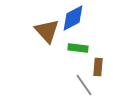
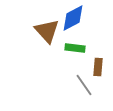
green rectangle: moved 3 px left
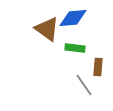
blue diamond: rotated 24 degrees clockwise
brown triangle: moved 2 px up; rotated 12 degrees counterclockwise
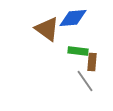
green rectangle: moved 3 px right, 3 px down
brown rectangle: moved 6 px left, 5 px up
gray line: moved 1 px right, 4 px up
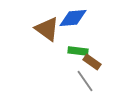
brown rectangle: rotated 60 degrees counterclockwise
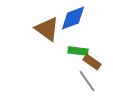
blue diamond: rotated 16 degrees counterclockwise
gray line: moved 2 px right
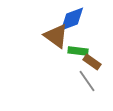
blue diamond: moved 1 px left, 1 px down
brown triangle: moved 9 px right, 7 px down
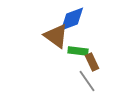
brown rectangle: rotated 30 degrees clockwise
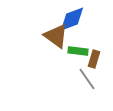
brown rectangle: moved 2 px right, 3 px up; rotated 42 degrees clockwise
gray line: moved 2 px up
